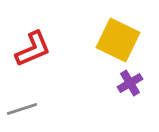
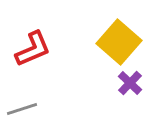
yellow square: moved 1 px right, 2 px down; rotated 15 degrees clockwise
purple cross: rotated 15 degrees counterclockwise
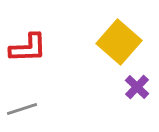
red L-shape: moved 5 px left, 1 px up; rotated 21 degrees clockwise
purple cross: moved 7 px right, 4 px down
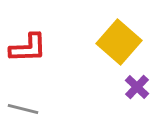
gray line: moved 1 px right; rotated 32 degrees clockwise
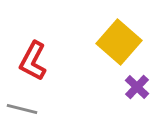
red L-shape: moved 5 px right, 13 px down; rotated 120 degrees clockwise
gray line: moved 1 px left
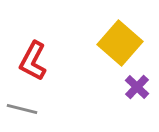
yellow square: moved 1 px right, 1 px down
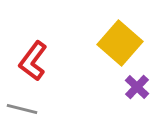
red L-shape: rotated 9 degrees clockwise
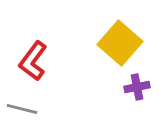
purple cross: rotated 35 degrees clockwise
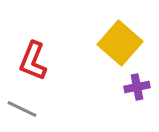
red L-shape: rotated 15 degrees counterclockwise
gray line: rotated 12 degrees clockwise
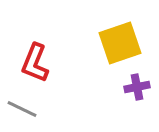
yellow square: rotated 30 degrees clockwise
red L-shape: moved 2 px right, 2 px down
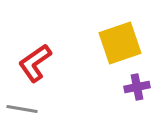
red L-shape: rotated 33 degrees clockwise
gray line: rotated 16 degrees counterclockwise
